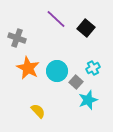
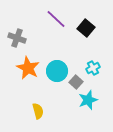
yellow semicircle: rotated 28 degrees clockwise
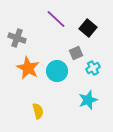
black square: moved 2 px right
gray square: moved 29 px up; rotated 24 degrees clockwise
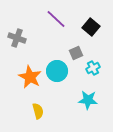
black square: moved 3 px right, 1 px up
orange star: moved 2 px right, 9 px down
cyan star: rotated 24 degrees clockwise
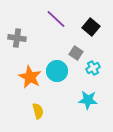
gray cross: rotated 12 degrees counterclockwise
gray square: rotated 32 degrees counterclockwise
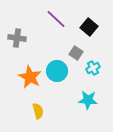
black square: moved 2 px left
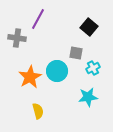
purple line: moved 18 px left; rotated 75 degrees clockwise
gray square: rotated 24 degrees counterclockwise
orange star: rotated 15 degrees clockwise
cyan star: moved 3 px up; rotated 12 degrees counterclockwise
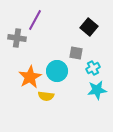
purple line: moved 3 px left, 1 px down
cyan star: moved 9 px right, 7 px up
yellow semicircle: moved 8 px right, 15 px up; rotated 112 degrees clockwise
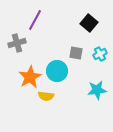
black square: moved 4 px up
gray cross: moved 5 px down; rotated 24 degrees counterclockwise
cyan cross: moved 7 px right, 14 px up
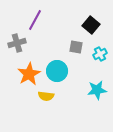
black square: moved 2 px right, 2 px down
gray square: moved 6 px up
orange star: moved 1 px left, 3 px up
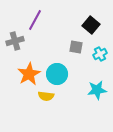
gray cross: moved 2 px left, 2 px up
cyan circle: moved 3 px down
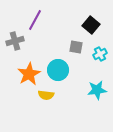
cyan circle: moved 1 px right, 4 px up
yellow semicircle: moved 1 px up
